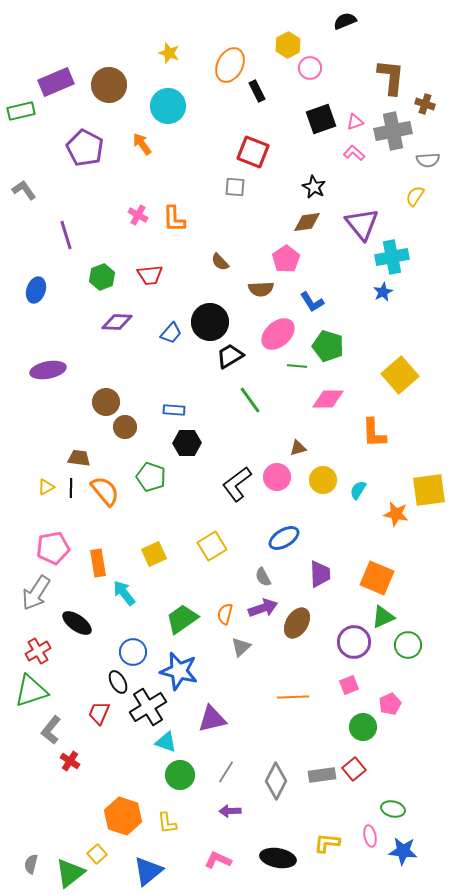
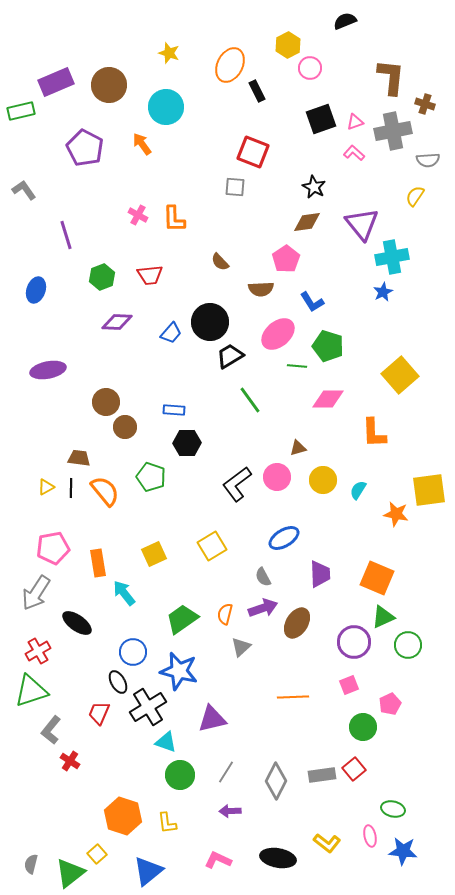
cyan circle at (168, 106): moved 2 px left, 1 px down
yellow L-shape at (327, 843): rotated 148 degrees counterclockwise
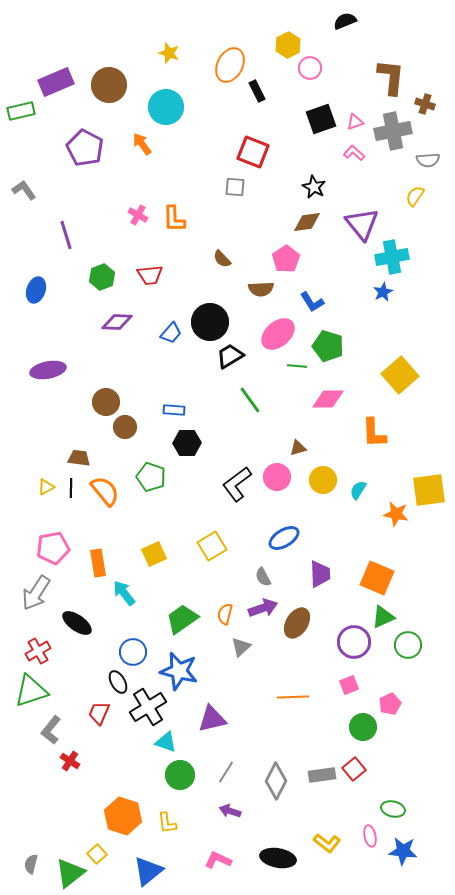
brown semicircle at (220, 262): moved 2 px right, 3 px up
purple arrow at (230, 811): rotated 20 degrees clockwise
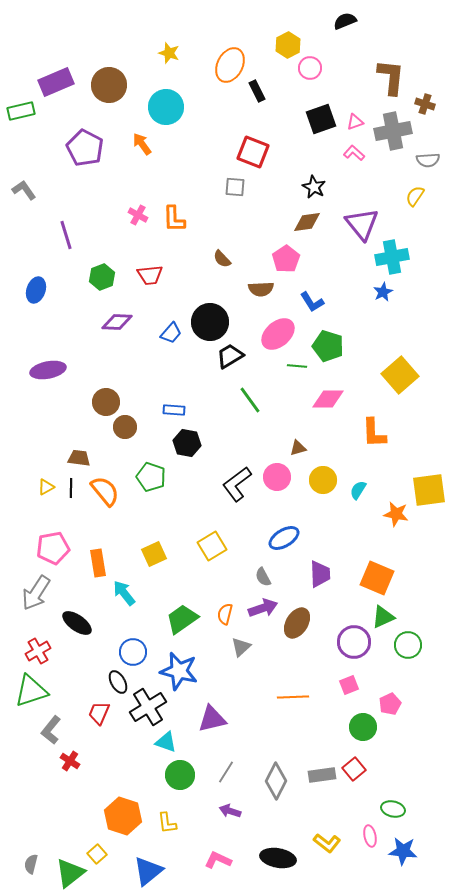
black hexagon at (187, 443): rotated 12 degrees clockwise
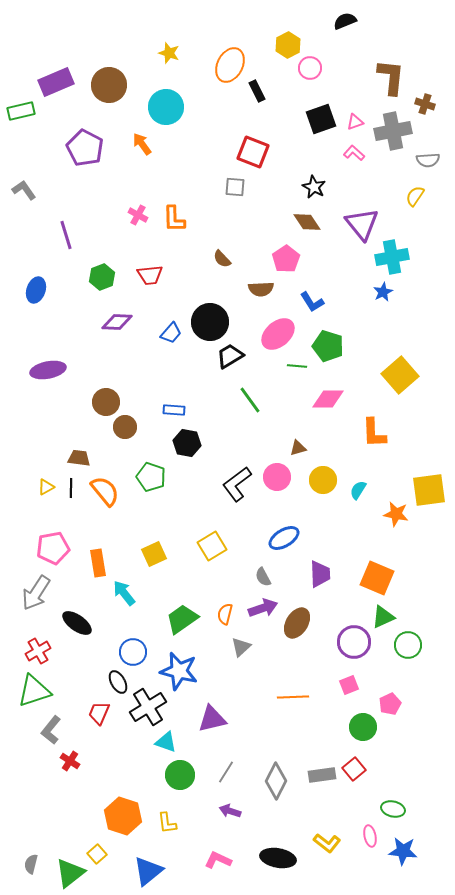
brown diamond at (307, 222): rotated 64 degrees clockwise
green triangle at (31, 691): moved 3 px right
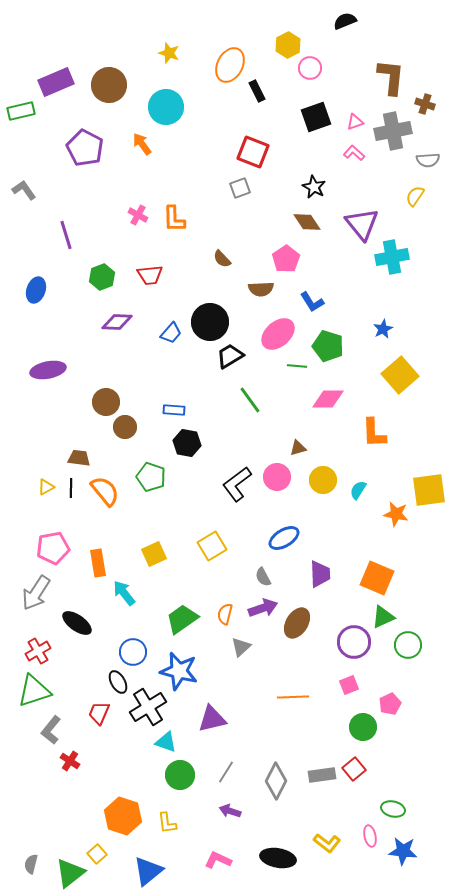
black square at (321, 119): moved 5 px left, 2 px up
gray square at (235, 187): moved 5 px right, 1 px down; rotated 25 degrees counterclockwise
blue star at (383, 292): moved 37 px down
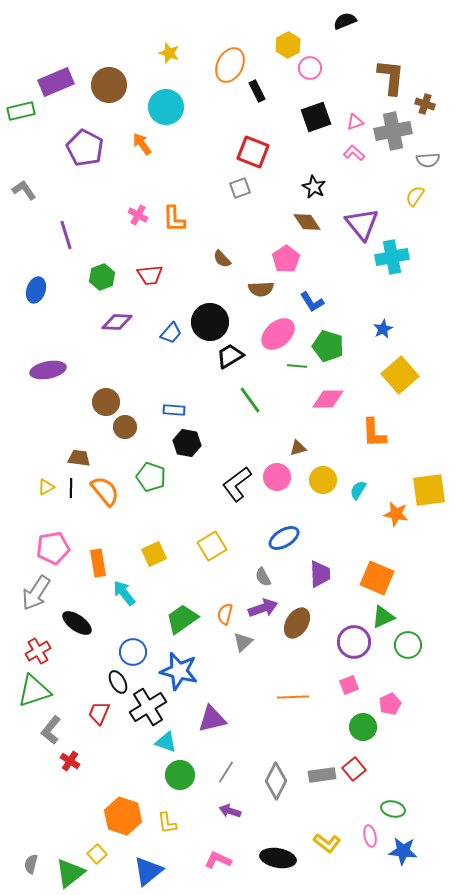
gray triangle at (241, 647): moved 2 px right, 5 px up
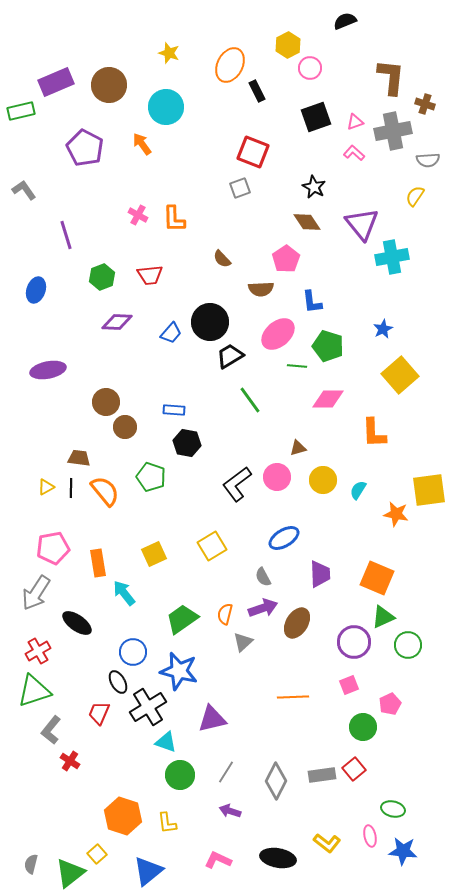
blue L-shape at (312, 302): rotated 25 degrees clockwise
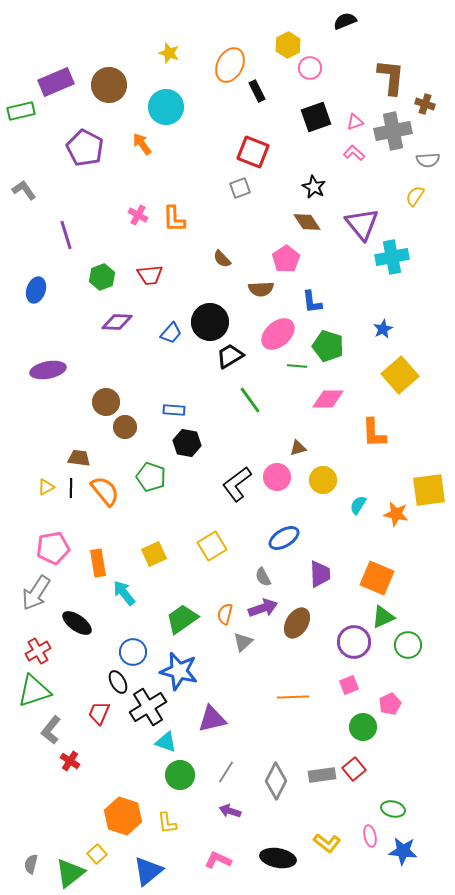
cyan semicircle at (358, 490): moved 15 px down
